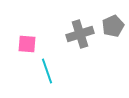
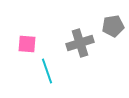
gray pentagon: rotated 15 degrees clockwise
gray cross: moved 9 px down
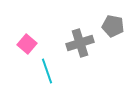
gray pentagon: rotated 20 degrees clockwise
pink square: rotated 36 degrees clockwise
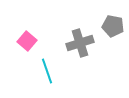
pink square: moved 3 px up
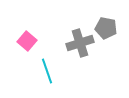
gray pentagon: moved 7 px left, 2 px down
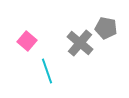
gray cross: rotated 32 degrees counterclockwise
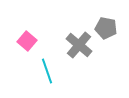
gray cross: moved 1 px left, 2 px down
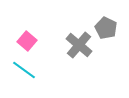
gray pentagon: rotated 15 degrees clockwise
cyan line: moved 23 px left, 1 px up; rotated 35 degrees counterclockwise
